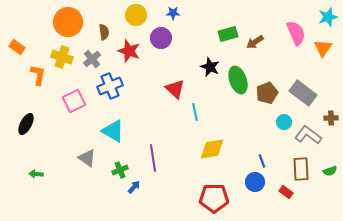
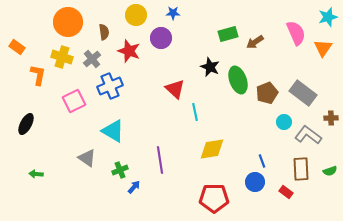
purple line: moved 7 px right, 2 px down
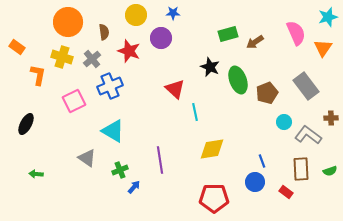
gray rectangle: moved 3 px right, 7 px up; rotated 16 degrees clockwise
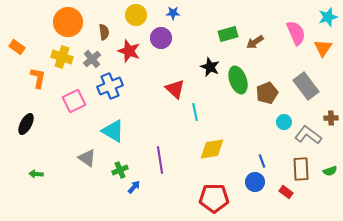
orange L-shape: moved 3 px down
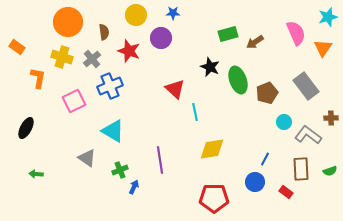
black ellipse: moved 4 px down
blue line: moved 3 px right, 2 px up; rotated 48 degrees clockwise
blue arrow: rotated 16 degrees counterclockwise
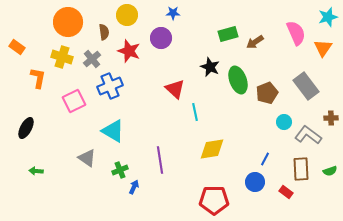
yellow circle: moved 9 px left
green arrow: moved 3 px up
red pentagon: moved 2 px down
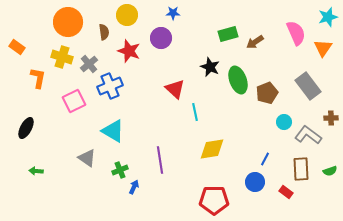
gray cross: moved 3 px left, 5 px down
gray rectangle: moved 2 px right
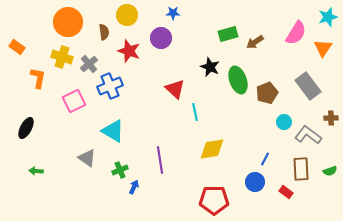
pink semicircle: rotated 55 degrees clockwise
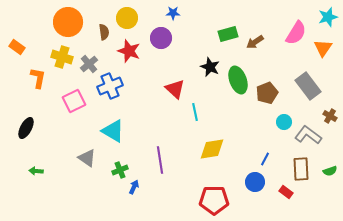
yellow circle: moved 3 px down
brown cross: moved 1 px left, 2 px up; rotated 32 degrees clockwise
